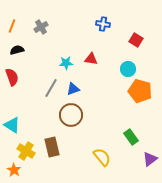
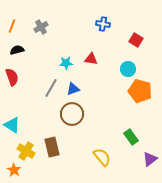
brown circle: moved 1 px right, 1 px up
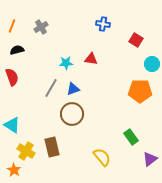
cyan circle: moved 24 px right, 5 px up
orange pentagon: rotated 15 degrees counterclockwise
